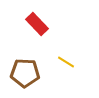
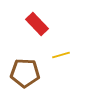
yellow line: moved 5 px left, 7 px up; rotated 48 degrees counterclockwise
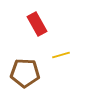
red rectangle: rotated 15 degrees clockwise
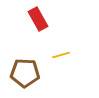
red rectangle: moved 1 px right, 5 px up
